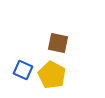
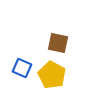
blue square: moved 1 px left, 2 px up
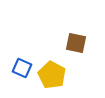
brown square: moved 18 px right
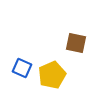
yellow pentagon: rotated 20 degrees clockwise
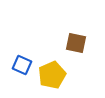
blue square: moved 3 px up
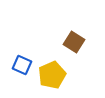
brown square: moved 2 px left, 1 px up; rotated 20 degrees clockwise
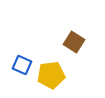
yellow pentagon: moved 1 px left; rotated 16 degrees clockwise
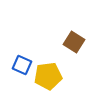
yellow pentagon: moved 3 px left, 1 px down
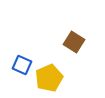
yellow pentagon: moved 1 px right, 2 px down; rotated 16 degrees counterclockwise
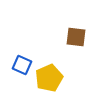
brown square: moved 2 px right, 5 px up; rotated 25 degrees counterclockwise
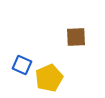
brown square: rotated 10 degrees counterclockwise
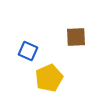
blue square: moved 6 px right, 14 px up
